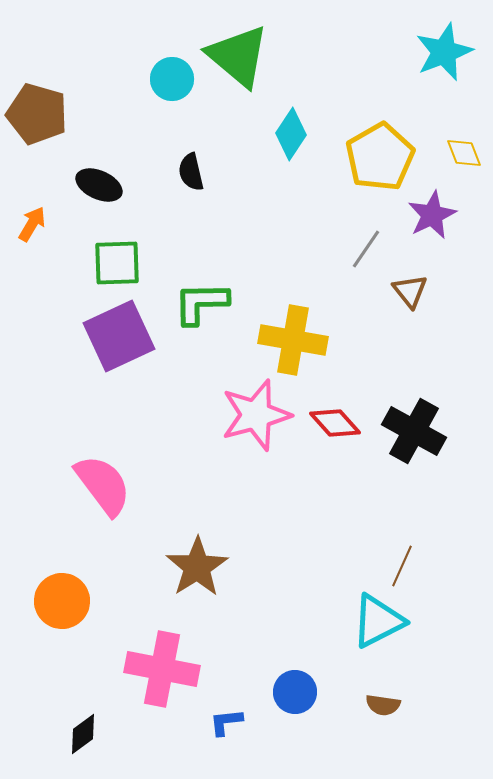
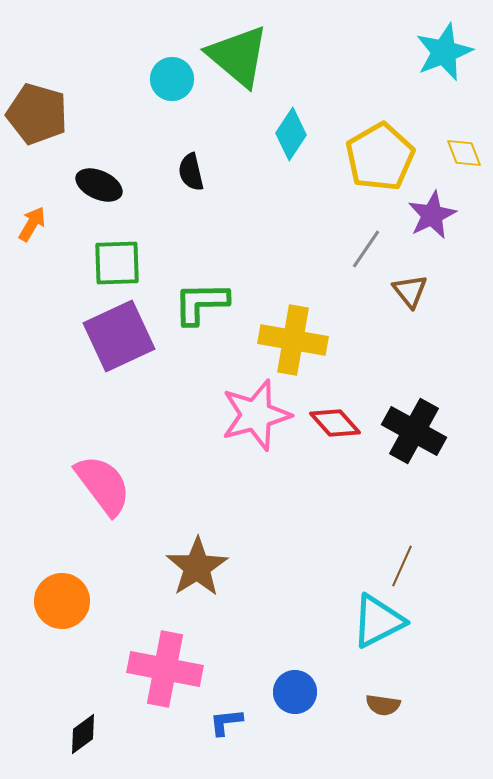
pink cross: moved 3 px right
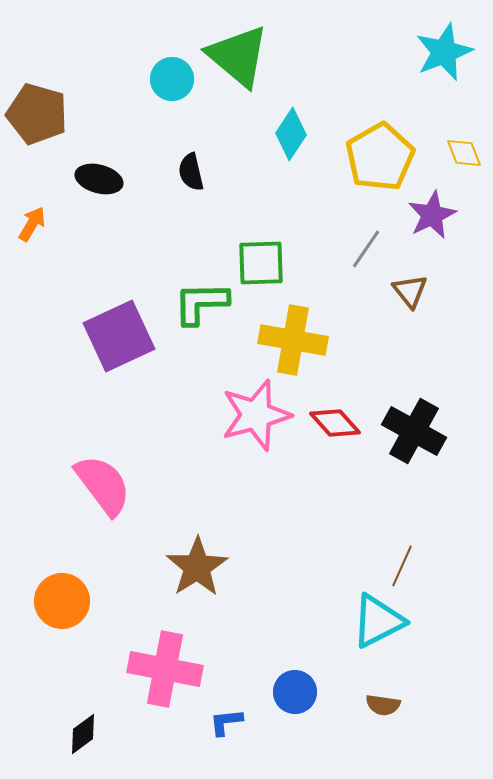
black ellipse: moved 6 px up; rotated 9 degrees counterclockwise
green square: moved 144 px right
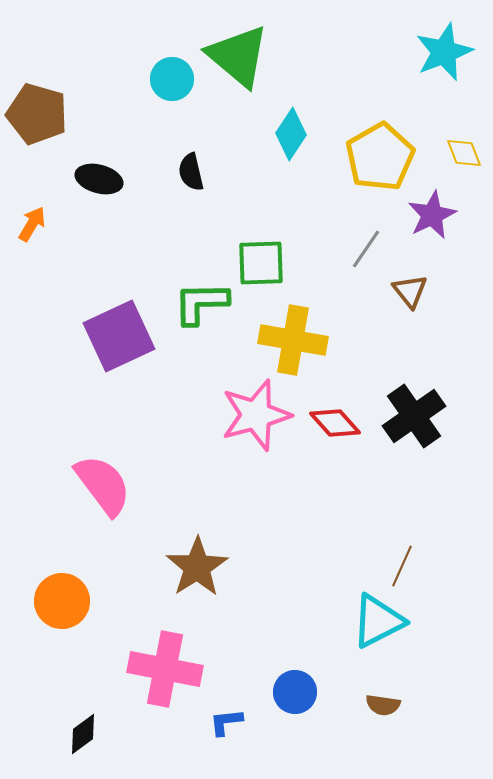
black cross: moved 15 px up; rotated 26 degrees clockwise
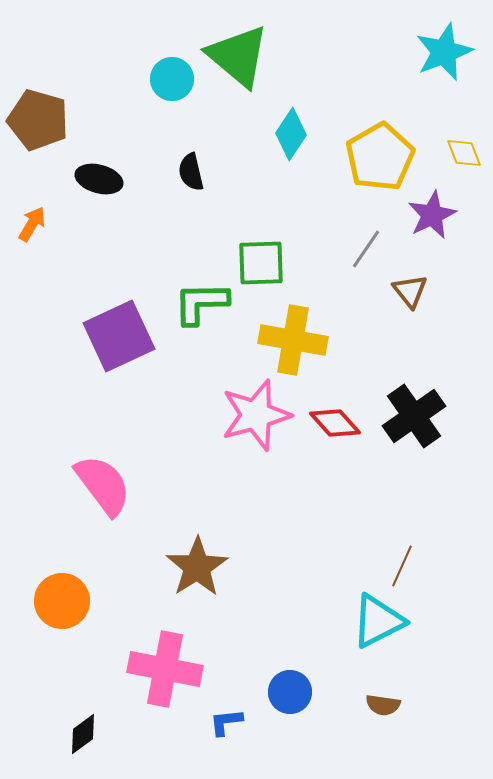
brown pentagon: moved 1 px right, 6 px down
blue circle: moved 5 px left
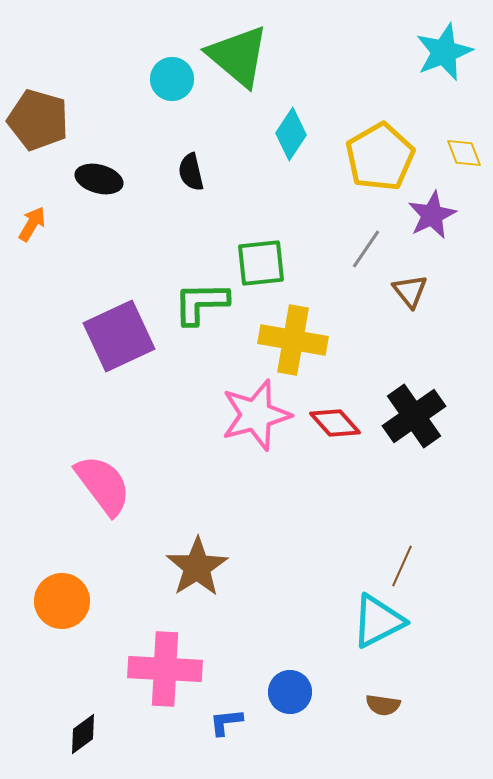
green square: rotated 4 degrees counterclockwise
pink cross: rotated 8 degrees counterclockwise
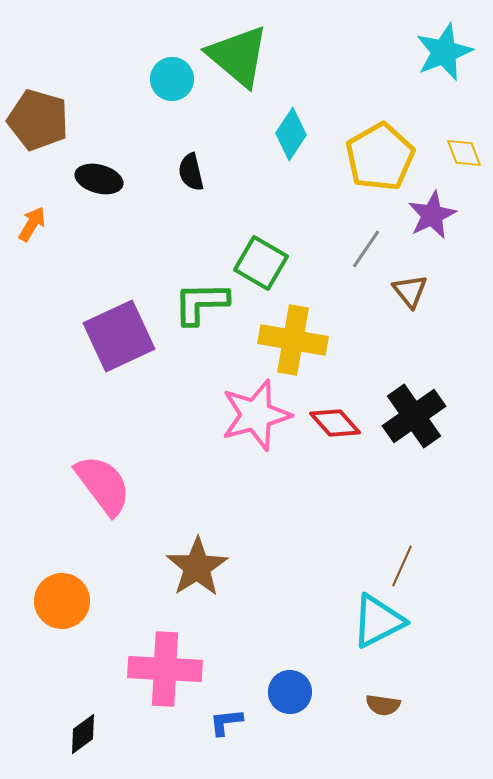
green square: rotated 36 degrees clockwise
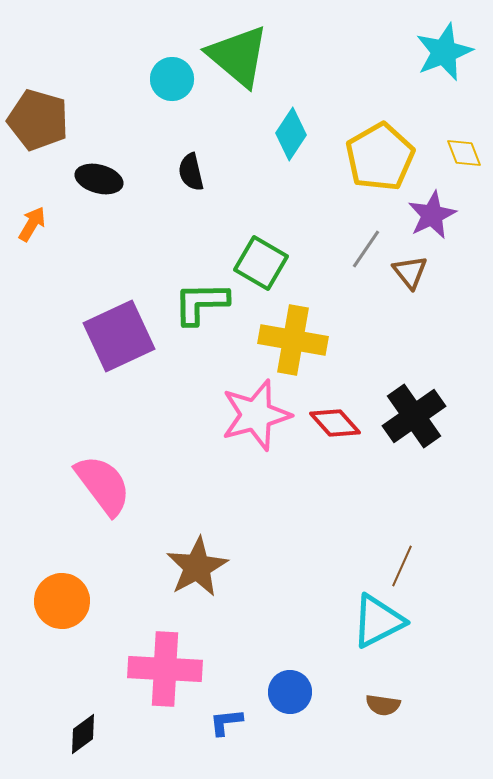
brown triangle: moved 19 px up
brown star: rotated 4 degrees clockwise
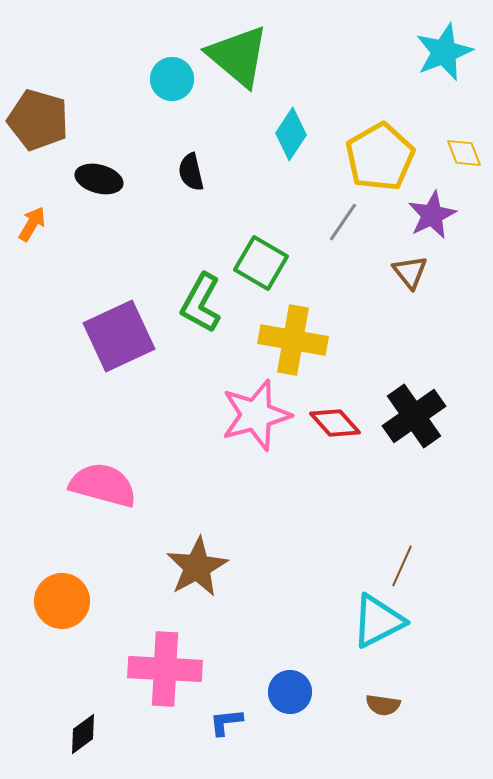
gray line: moved 23 px left, 27 px up
green L-shape: rotated 60 degrees counterclockwise
pink semicircle: rotated 38 degrees counterclockwise
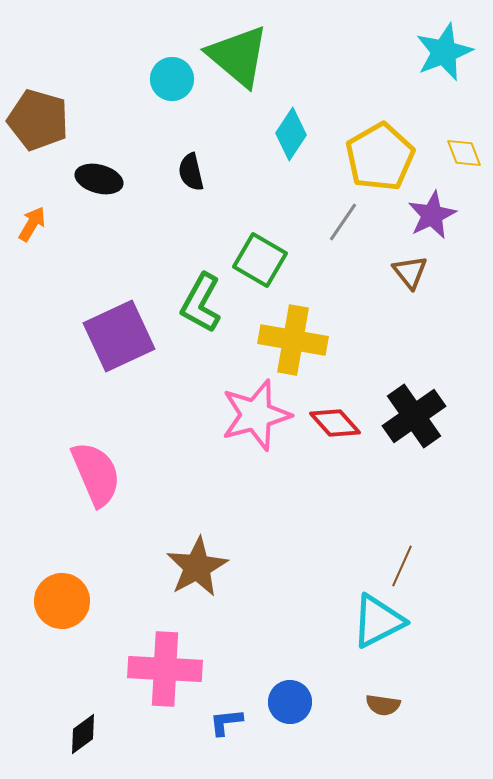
green square: moved 1 px left, 3 px up
pink semicircle: moved 7 px left, 11 px up; rotated 52 degrees clockwise
blue circle: moved 10 px down
